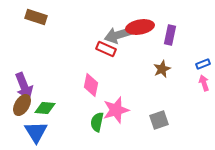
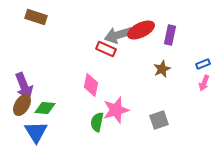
red ellipse: moved 1 px right, 3 px down; rotated 16 degrees counterclockwise
pink arrow: rotated 140 degrees counterclockwise
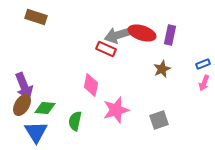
red ellipse: moved 1 px right, 3 px down; rotated 44 degrees clockwise
green semicircle: moved 22 px left, 1 px up
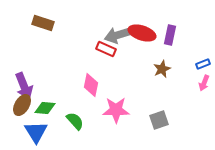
brown rectangle: moved 7 px right, 6 px down
pink star: rotated 16 degrees clockwise
green semicircle: rotated 126 degrees clockwise
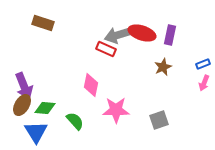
brown star: moved 1 px right, 2 px up
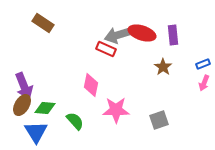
brown rectangle: rotated 15 degrees clockwise
purple rectangle: moved 3 px right; rotated 18 degrees counterclockwise
brown star: rotated 12 degrees counterclockwise
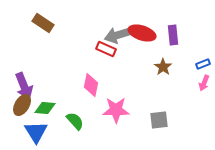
gray square: rotated 12 degrees clockwise
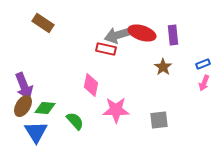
red rectangle: rotated 12 degrees counterclockwise
brown ellipse: moved 1 px right, 1 px down
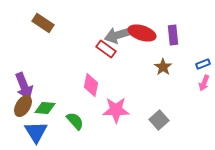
red rectangle: rotated 24 degrees clockwise
gray square: rotated 36 degrees counterclockwise
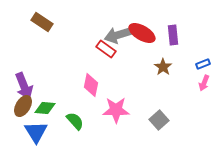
brown rectangle: moved 1 px left, 1 px up
red ellipse: rotated 12 degrees clockwise
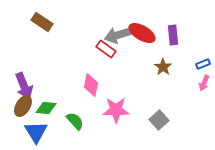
green diamond: moved 1 px right
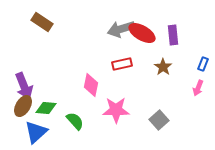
gray arrow: moved 3 px right, 6 px up
red rectangle: moved 16 px right, 15 px down; rotated 48 degrees counterclockwise
blue rectangle: rotated 48 degrees counterclockwise
pink arrow: moved 6 px left, 5 px down
blue triangle: rotated 20 degrees clockwise
